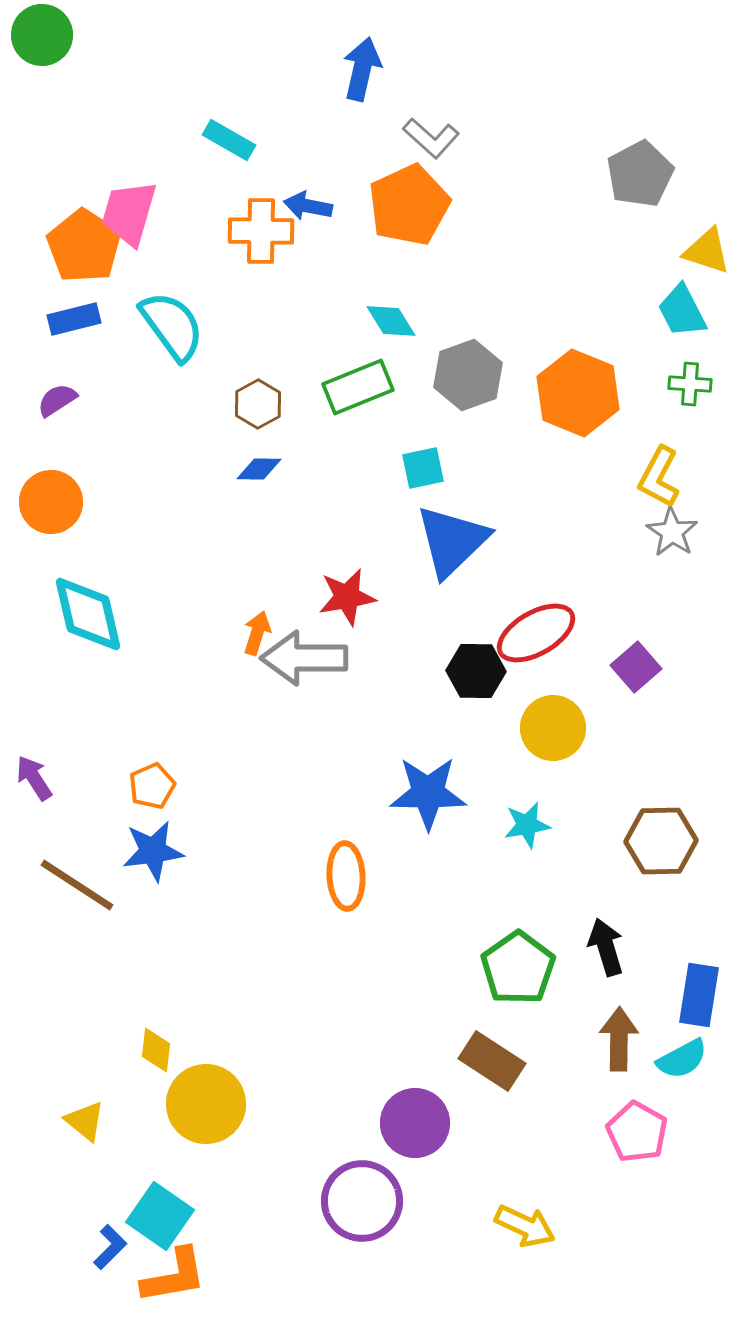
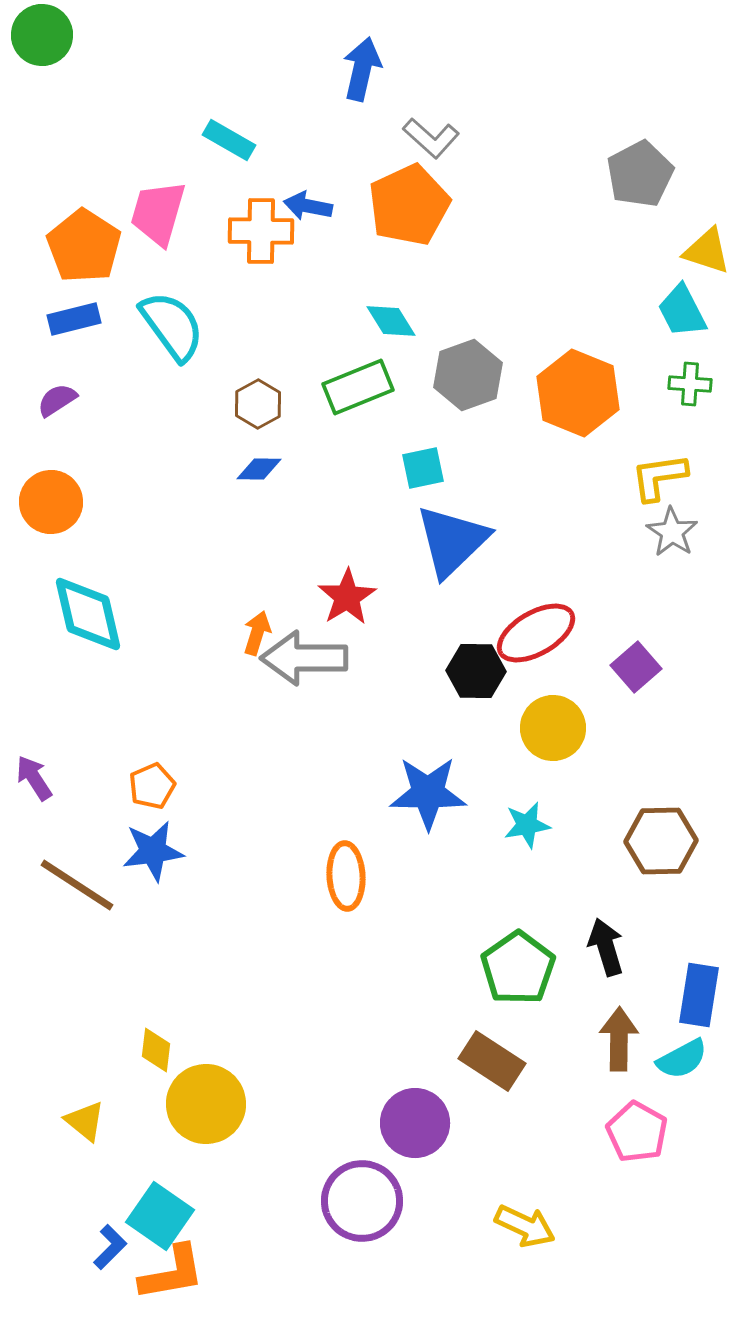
pink trapezoid at (129, 213): moved 29 px right
yellow L-shape at (659, 477): rotated 54 degrees clockwise
red star at (347, 597): rotated 22 degrees counterclockwise
orange L-shape at (174, 1276): moved 2 px left, 3 px up
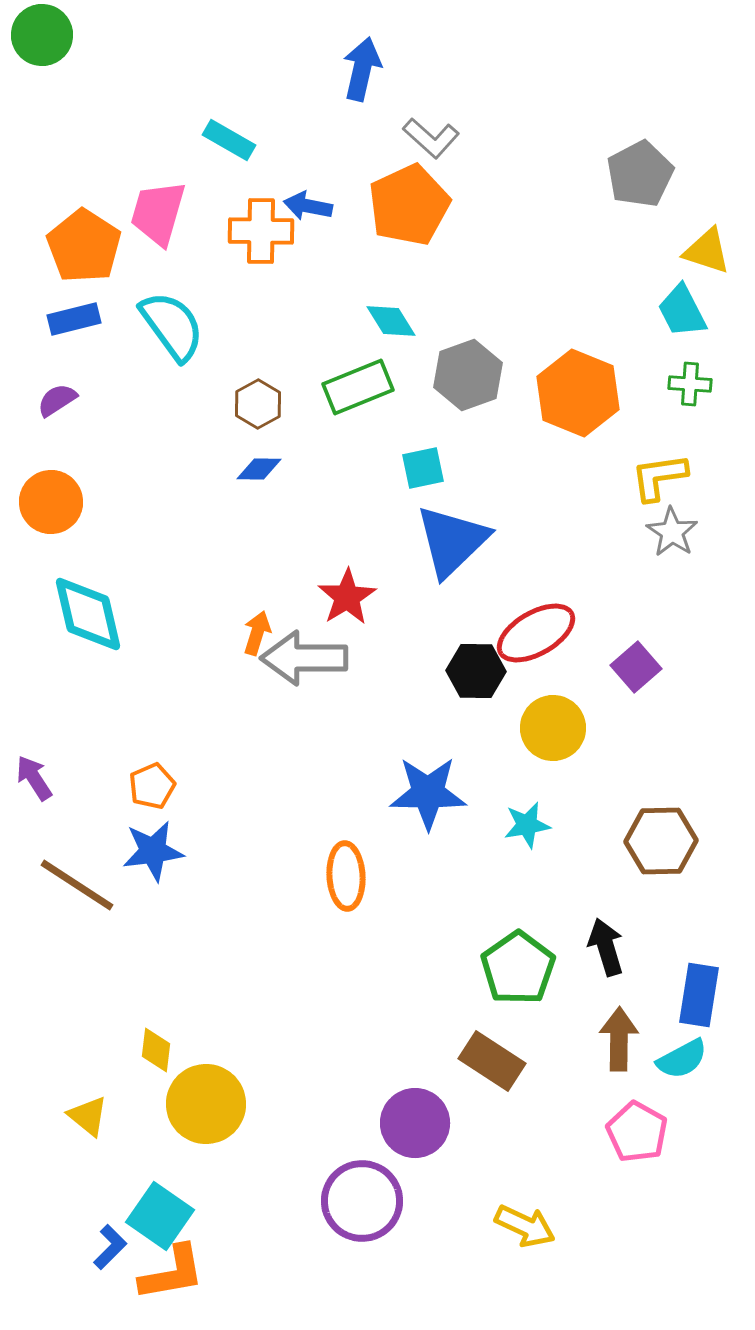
yellow triangle at (85, 1121): moved 3 px right, 5 px up
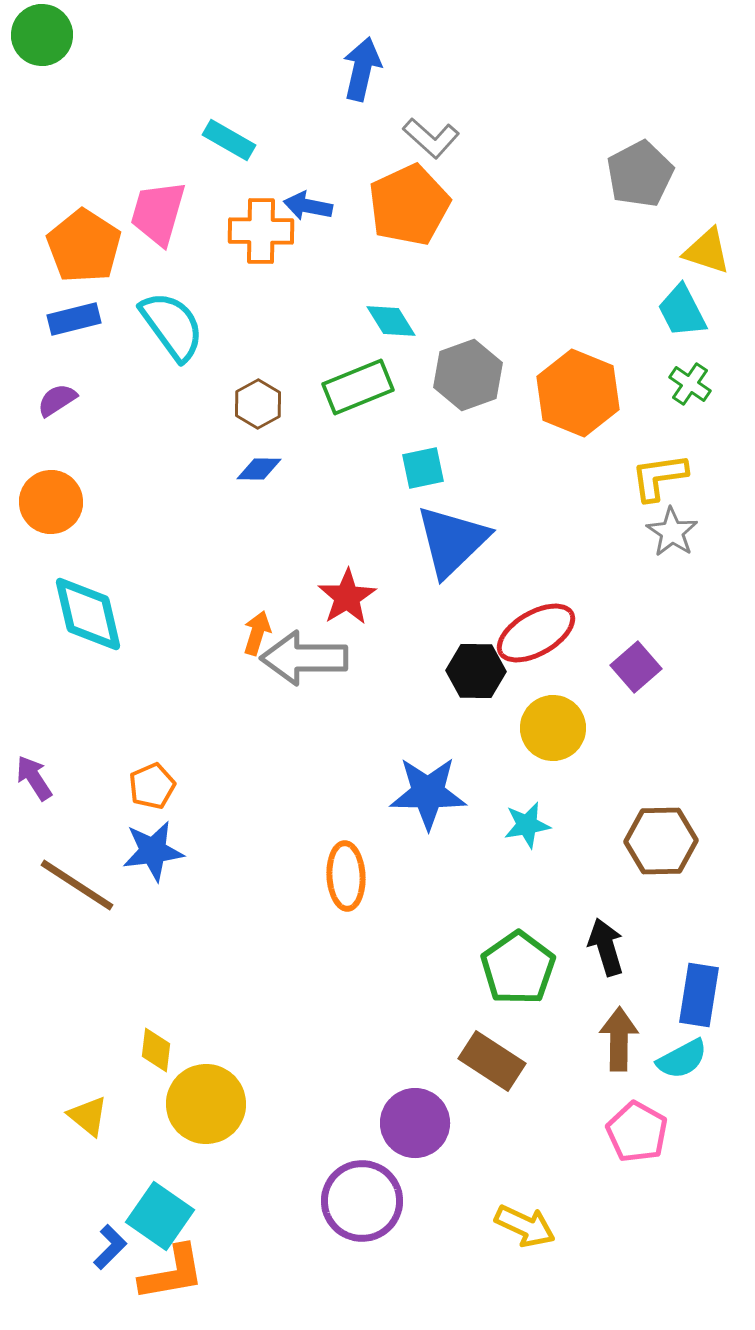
green cross at (690, 384): rotated 30 degrees clockwise
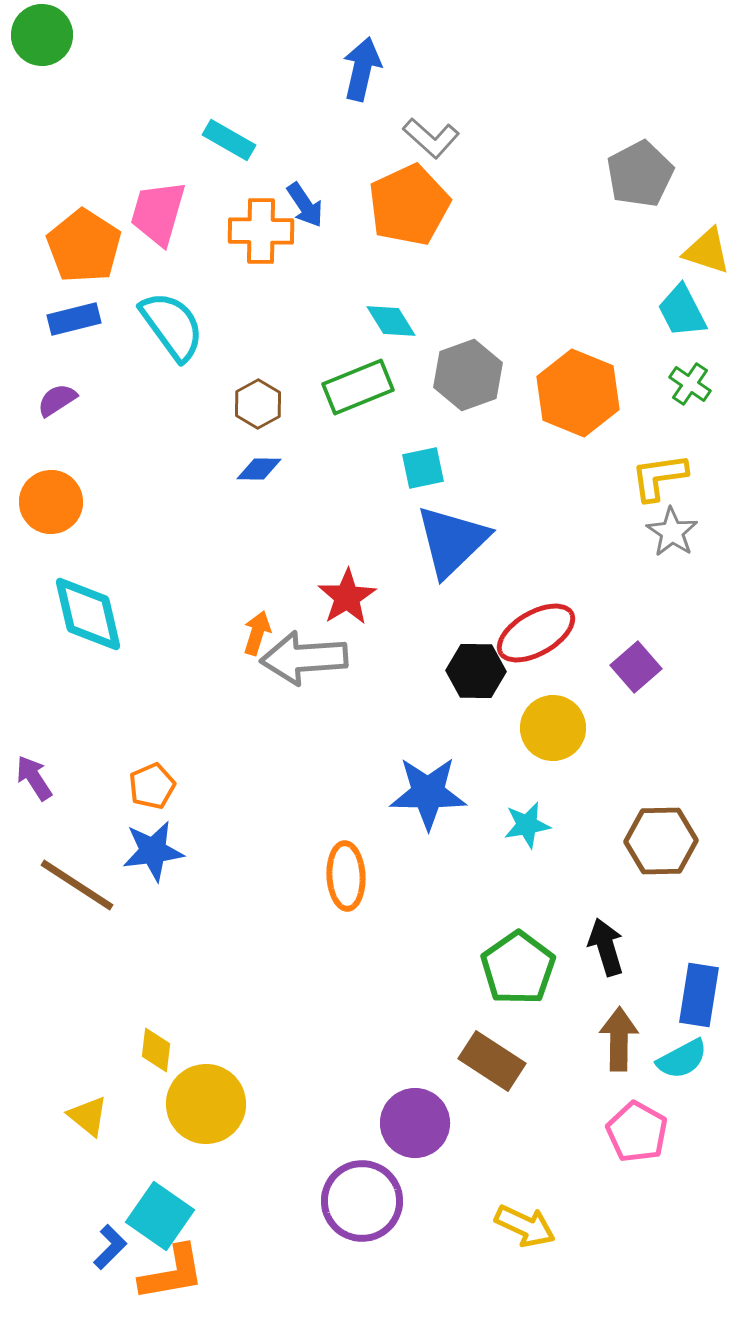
blue arrow at (308, 206): moved 3 px left, 1 px up; rotated 135 degrees counterclockwise
gray arrow at (304, 658): rotated 4 degrees counterclockwise
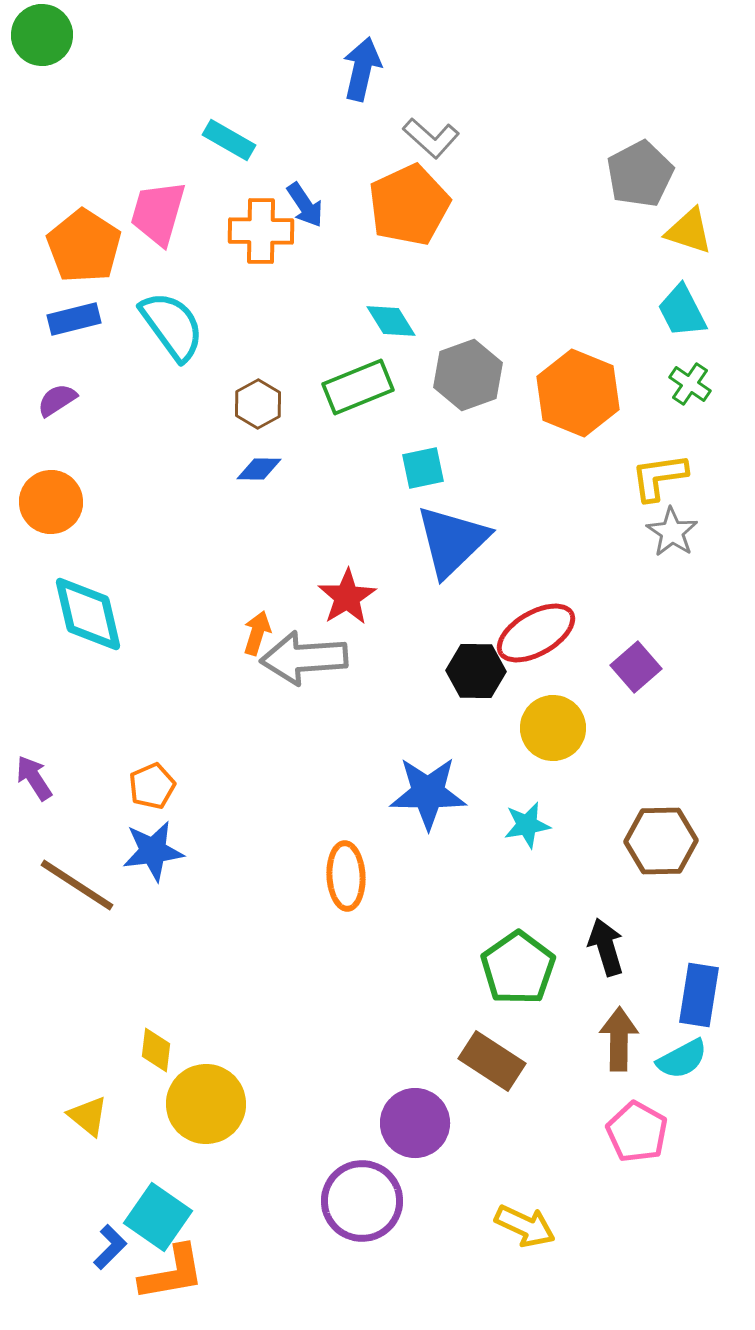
yellow triangle at (707, 251): moved 18 px left, 20 px up
cyan square at (160, 1216): moved 2 px left, 1 px down
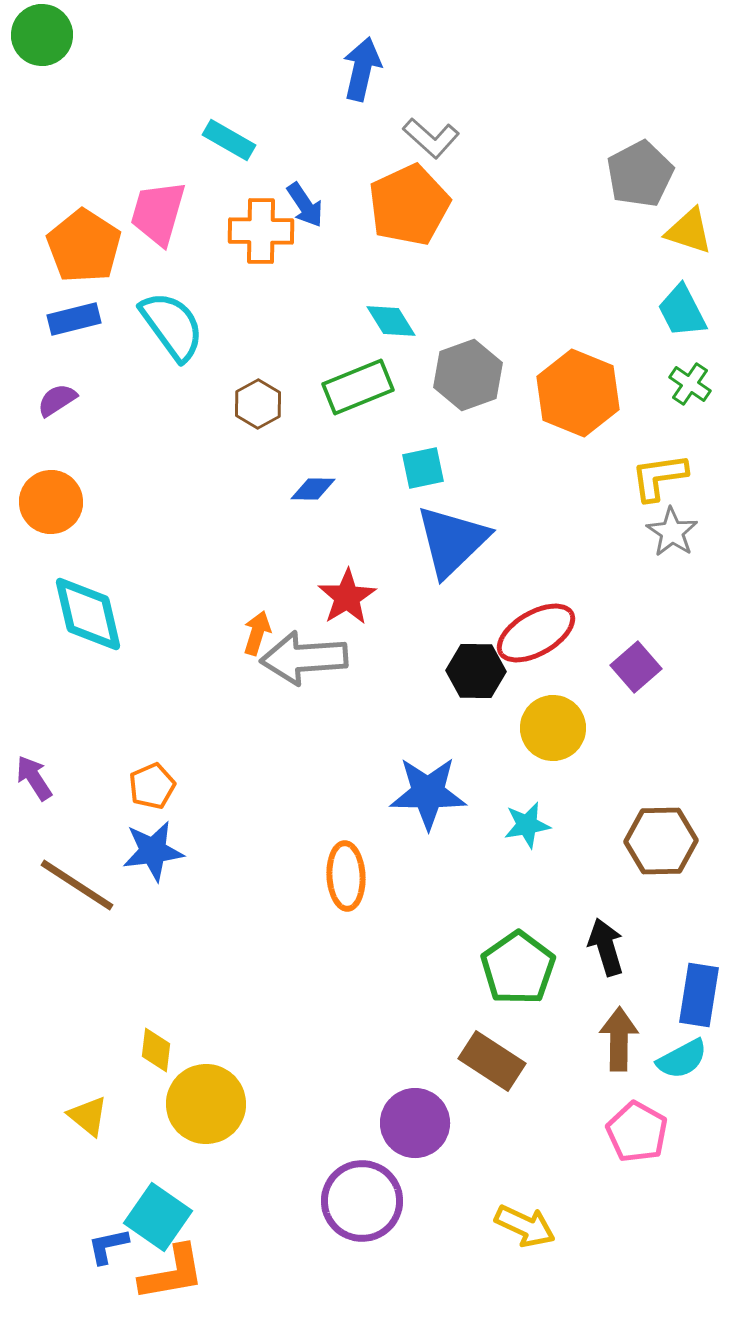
blue diamond at (259, 469): moved 54 px right, 20 px down
blue L-shape at (110, 1247): moved 2 px left, 1 px up; rotated 147 degrees counterclockwise
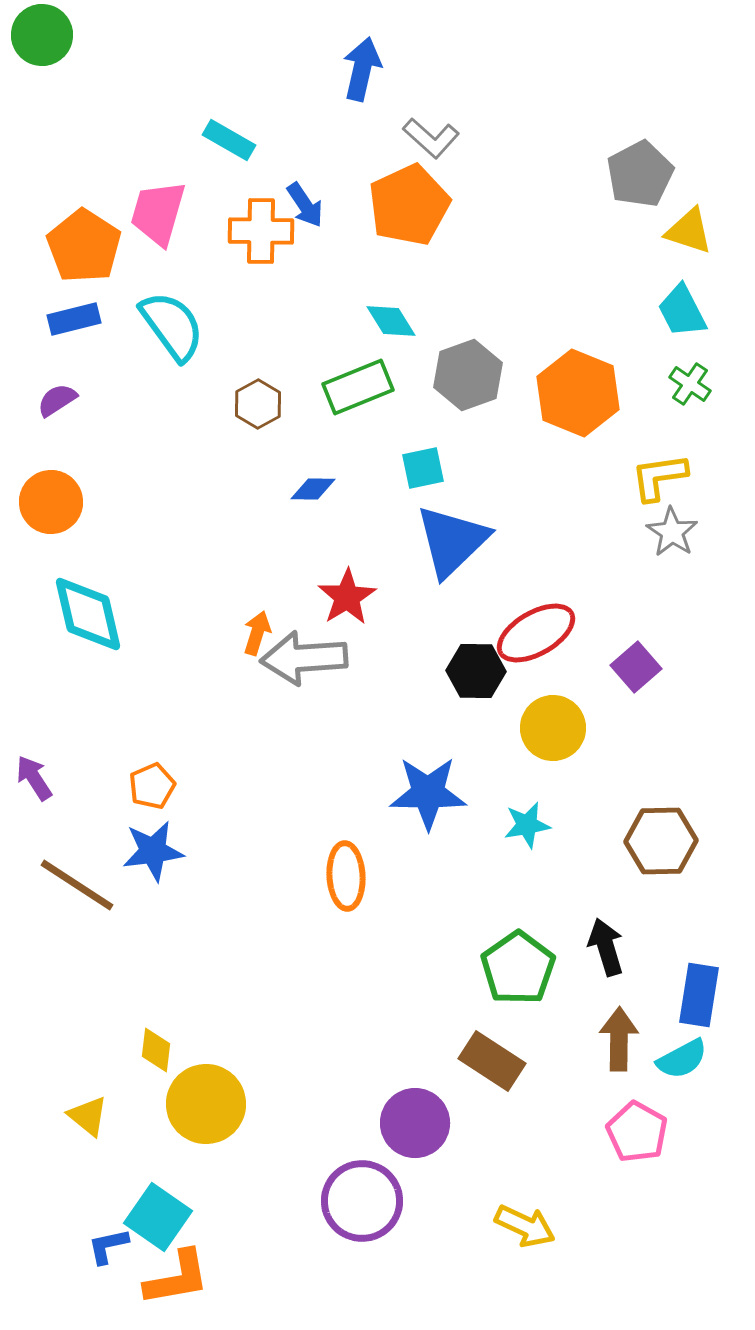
orange L-shape at (172, 1273): moved 5 px right, 5 px down
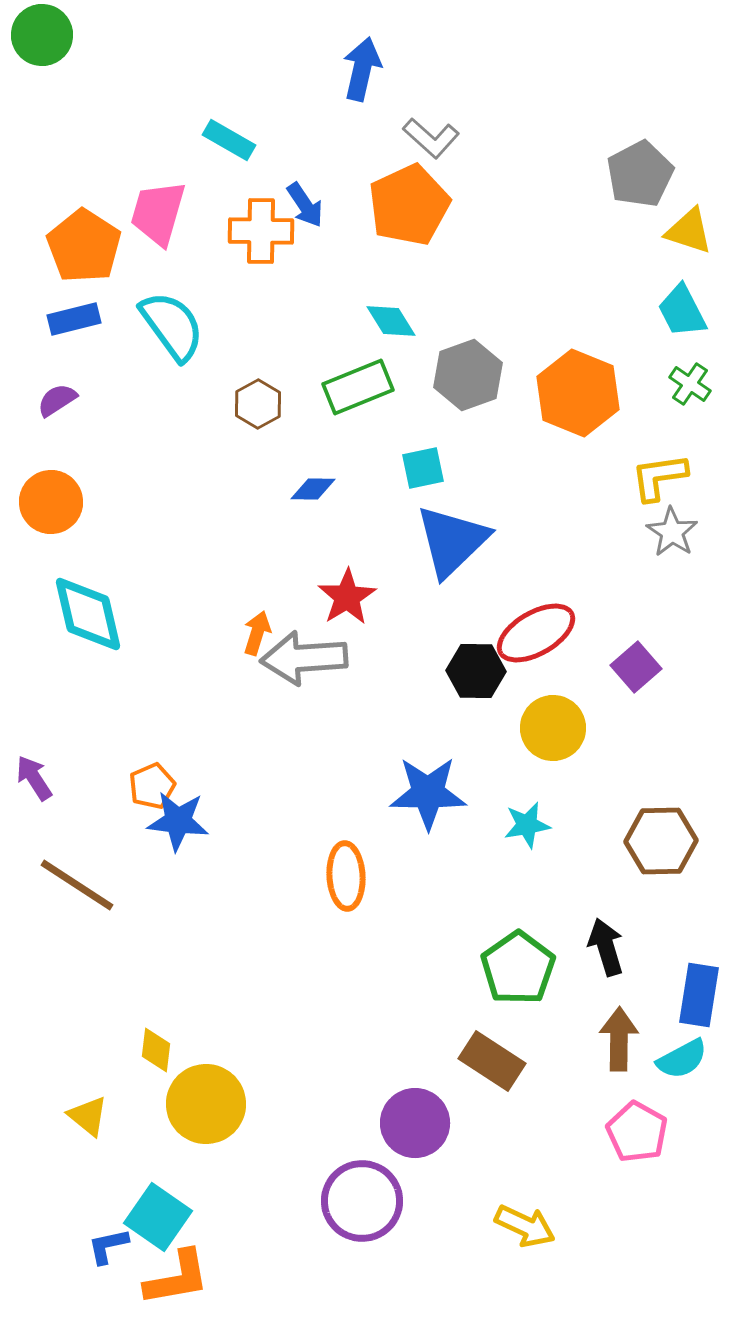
blue star at (153, 851): moved 25 px right, 30 px up; rotated 14 degrees clockwise
